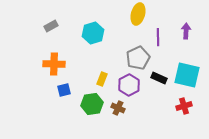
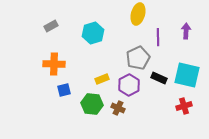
yellow rectangle: rotated 48 degrees clockwise
green hexagon: rotated 15 degrees clockwise
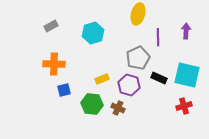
purple hexagon: rotated 15 degrees counterclockwise
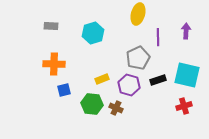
gray rectangle: rotated 32 degrees clockwise
black rectangle: moved 1 px left, 2 px down; rotated 42 degrees counterclockwise
brown cross: moved 2 px left
